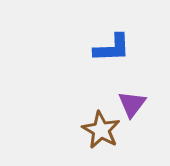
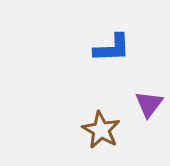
purple triangle: moved 17 px right
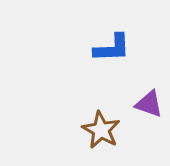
purple triangle: rotated 48 degrees counterclockwise
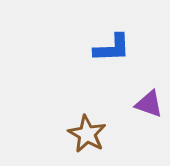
brown star: moved 14 px left, 4 px down
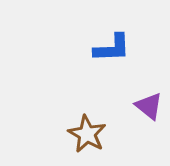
purple triangle: moved 2 px down; rotated 20 degrees clockwise
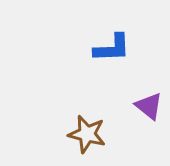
brown star: rotated 15 degrees counterclockwise
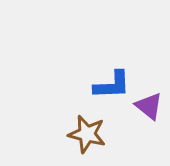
blue L-shape: moved 37 px down
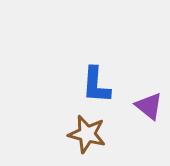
blue L-shape: moved 16 px left; rotated 96 degrees clockwise
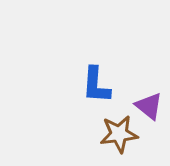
brown star: moved 32 px right; rotated 21 degrees counterclockwise
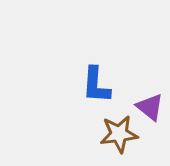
purple triangle: moved 1 px right, 1 px down
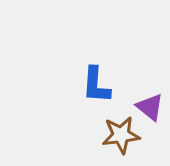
brown star: moved 2 px right, 1 px down
